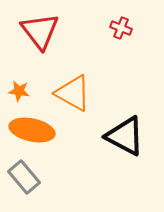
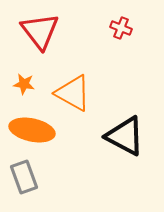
orange star: moved 5 px right, 7 px up
gray rectangle: rotated 20 degrees clockwise
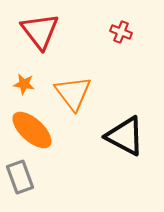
red cross: moved 4 px down
orange triangle: rotated 24 degrees clockwise
orange ellipse: rotated 30 degrees clockwise
gray rectangle: moved 4 px left
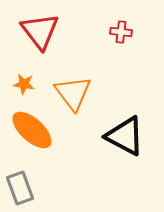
red cross: rotated 15 degrees counterclockwise
gray rectangle: moved 11 px down
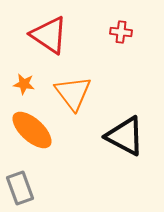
red triangle: moved 9 px right, 4 px down; rotated 18 degrees counterclockwise
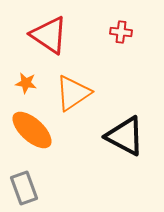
orange star: moved 2 px right, 1 px up
orange triangle: rotated 33 degrees clockwise
gray rectangle: moved 4 px right
